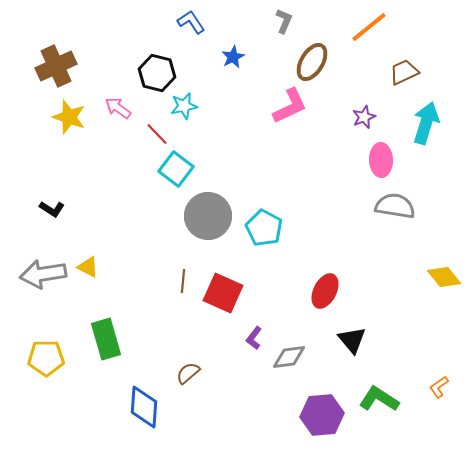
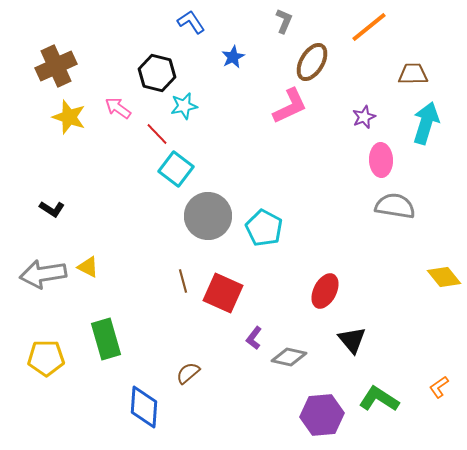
brown trapezoid: moved 9 px right, 2 px down; rotated 24 degrees clockwise
brown line: rotated 20 degrees counterclockwise
gray diamond: rotated 20 degrees clockwise
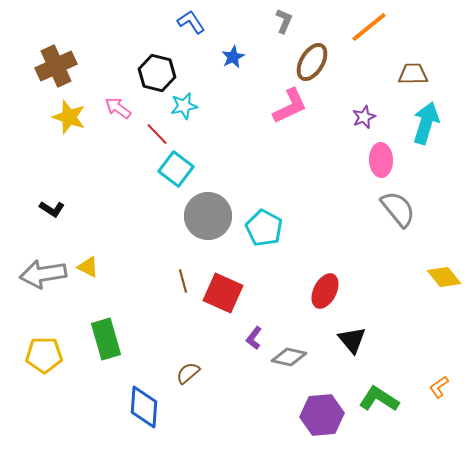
gray semicircle: moved 3 px right, 3 px down; rotated 42 degrees clockwise
yellow pentagon: moved 2 px left, 3 px up
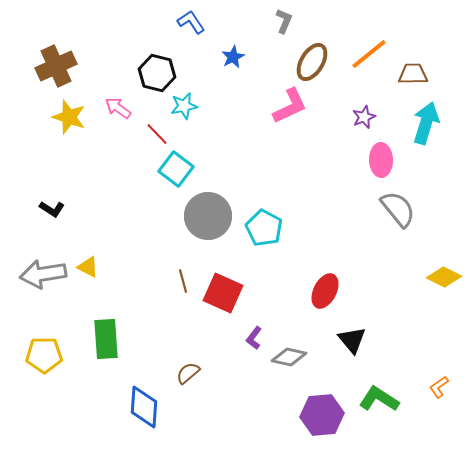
orange line: moved 27 px down
yellow diamond: rotated 24 degrees counterclockwise
green rectangle: rotated 12 degrees clockwise
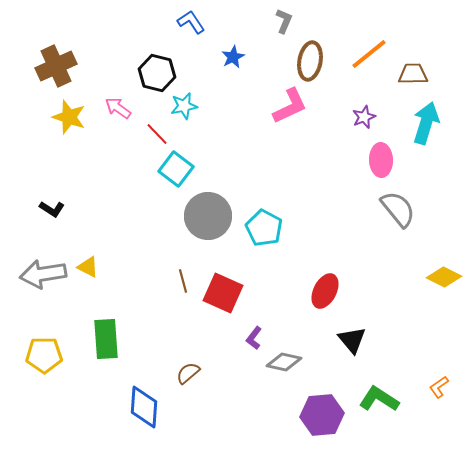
brown ellipse: moved 2 px left, 1 px up; rotated 21 degrees counterclockwise
gray diamond: moved 5 px left, 5 px down
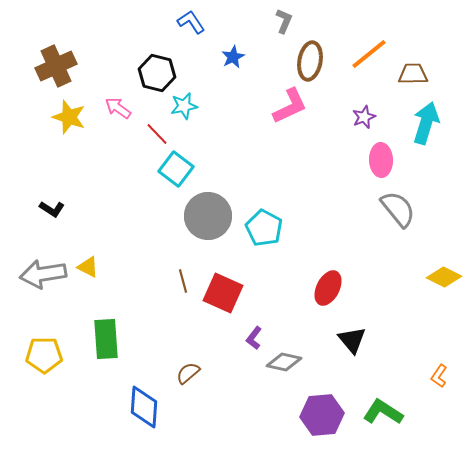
red ellipse: moved 3 px right, 3 px up
orange L-shape: moved 11 px up; rotated 20 degrees counterclockwise
green L-shape: moved 4 px right, 13 px down
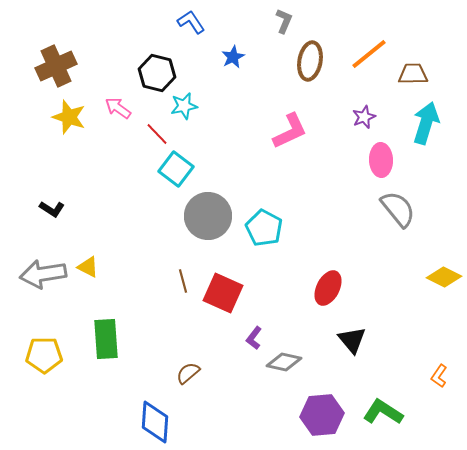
pink L-shape: moved 25 px down
blue diamond: moved 11 px right, 15 px down
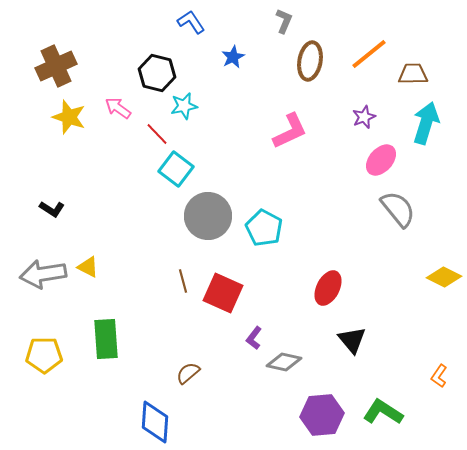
pink ellipse: rotated 44 degrees clockwise
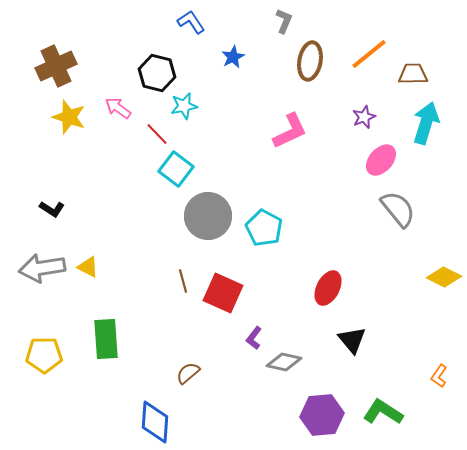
gray arrow: moved 1 px left, 6 px up
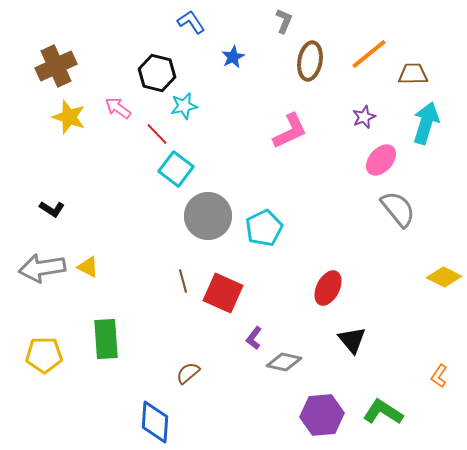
cyan pentagon: rotated 18 degrees clockwise
